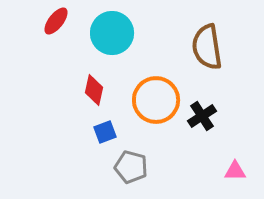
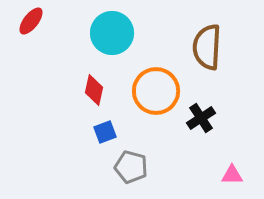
red ellipse: moved 25 px left
brown semicircle: rotated 12 degrees clockwise
orange circle: moved 9 px up
black cross: moved 1 px left, 2 px down
pink triangle: moved 3 px left, 4 px down
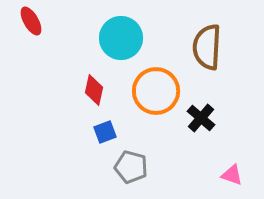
red ellipse: rotated 68 degrees counterclockwise
cyan circle: moved 9 px right, 5 px down
black cross: rotated 16 degrees counterclockwise
pink triangle: rotated 20 degrees clockwise
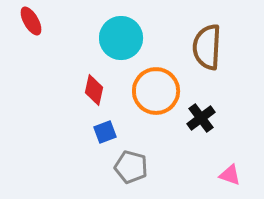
black cross: rotated 12 degrees clockwise
pink triangle: moved 2 px left
